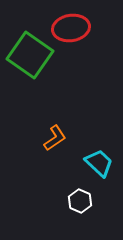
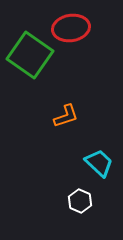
orange L-shape: moved 11 px right, 22 px up; rotated 16 degrees clockwise
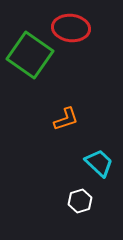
red ellipse: rotated 15 degrees clockwise
orange L-shape: moved 3 px down
white hexagon: rotated 20 degrees clockwise
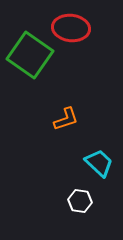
white hexagon: rotated 25 degrees clockwise
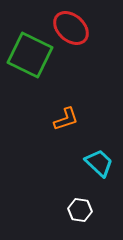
red ellipse: rotated 36 degrees clockwise
green square: rotated 9 degrees counterclockwise
white hexagon: moved 9 px down
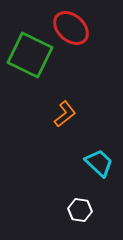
orange L-shape: moved 1 px left, 5 px up; rotated 20 degrees counterclockwise
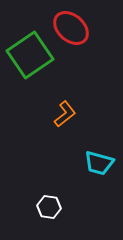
green square: rotated 30 degrees clockwise
cyan trapezoid: rotated 152 degrees clockwise
white hexagon: moved 31 px left, 3 px up
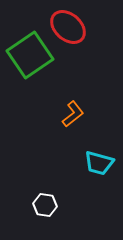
red ellipse: moved 3 px left, 1 px up
orange L-shape: moved 8 px right
white hexagon: moved 4 px left, 2 px up
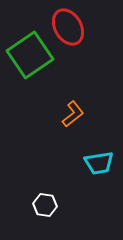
red ellipse: rotated 18 degrees clockwise
cyan trapezoid: rotated 24 degrees counterclockwise
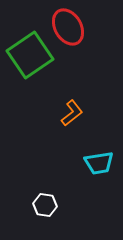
orange L-shape: moved 1 px left, 1 px up
